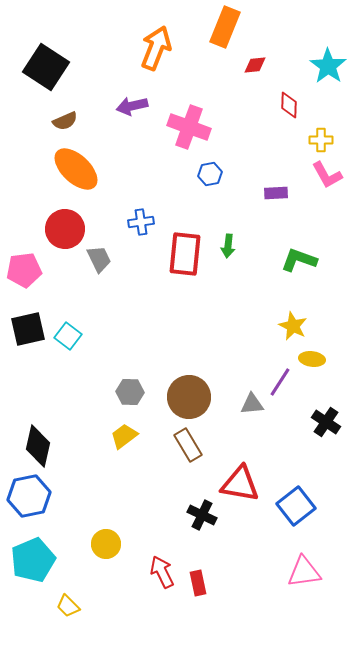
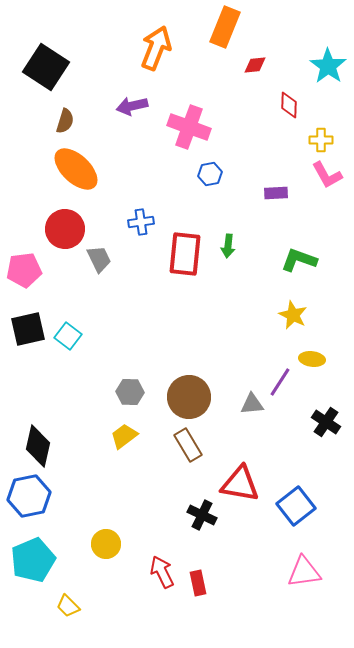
brown semicircle at (65, 121): rotated 50 degrees counterclockwise
yellow star at (293, 326): moved 11 px up
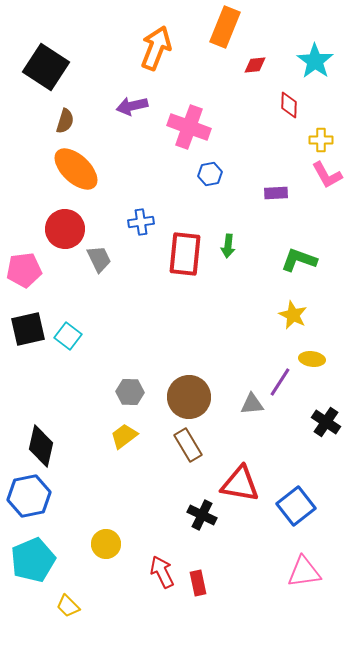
cyan star at (328, 66): moved 13 px left, 5 px up
black diamond at (38, 446): moved 3 px right
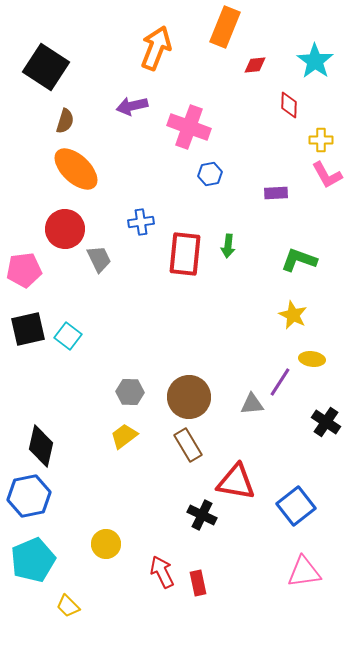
red triangle at (240, 484): moved 4 px left, 2 px up
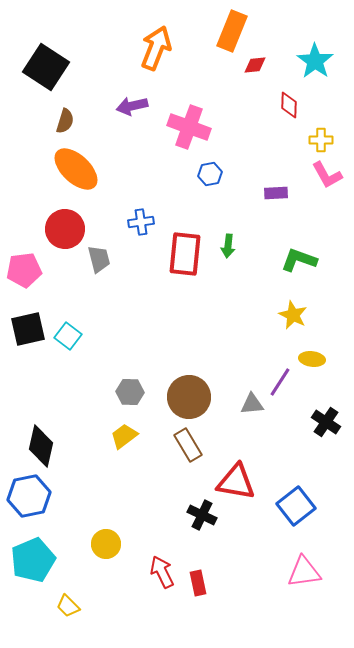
orange rectangle at (225, 27): moved 7 px right, 4 px down
gray trapezoid at (99, 259): rotated 12 degrees clockwise
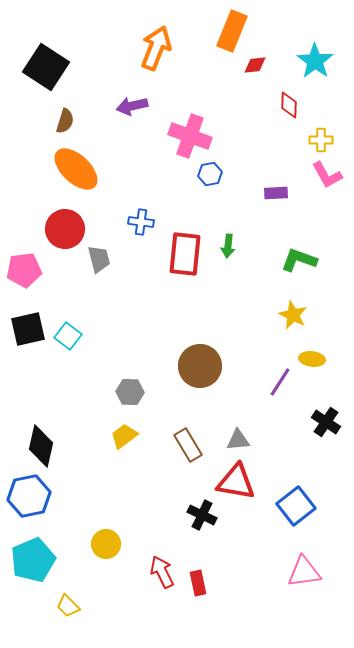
pink cross at (189, 127): moved 1 px right, 9 px down
blue cross at (141, 222): rotated 15 degrees clockwise
brown circle at (189, 397): moved 11 px right, 31 px up
gray triangle at (252, 404): moved 14 px left, 36 px down
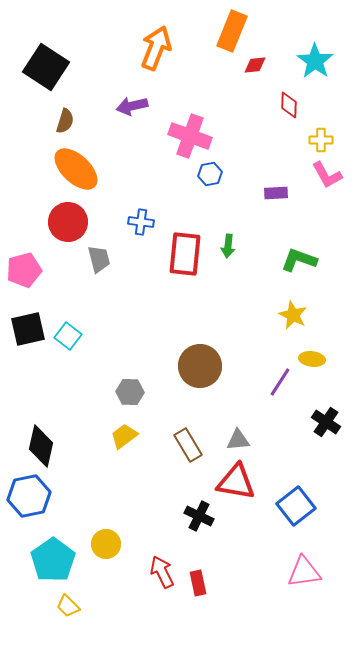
red circle at (65, 229): moved 3 px right, 7 px up
pink pentagon at (24, 270): rotated 8 degrees counterclockwise
black cross at (202, 515): moved 3 px left, 1 px down
cyan pentagon at (33, 560): moved 20 px right; rotated 12 degrees counterclockwise
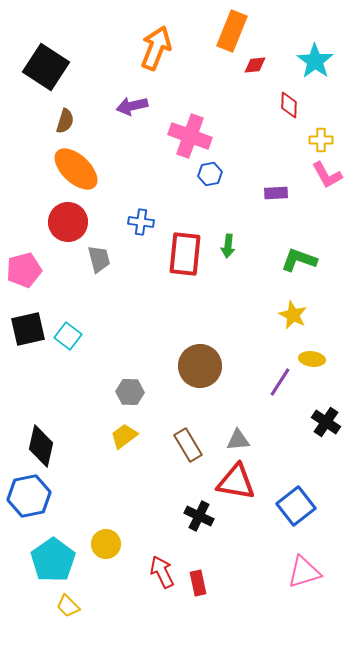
pink triangle at (304, 572): rotated 9 degrees counterclockwise
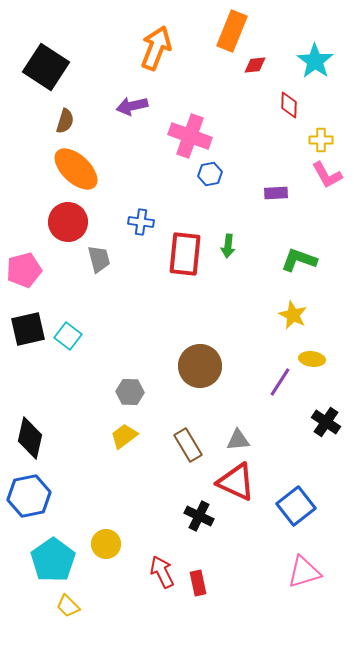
black diamond at (41, 446): moved 11 px left, 8 px up
red triangle at (236, 482): rotated 15 degrees clockwise
